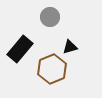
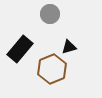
gray circle: moved 3 px up
black triangle: moved 1 px left
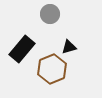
black rectangle: moved 2 px right
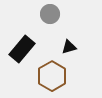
brown hexagon: moved 7 px down; rotated 8 degrees counterclockwise
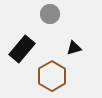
black triangle: moved 5 px right, 1 px down
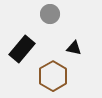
black triangle: rotated 28 degrees clockwise
brown hexagon: moved 1 px right
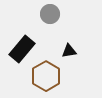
black triangle: moved 5 px left, 3 px down; rotated 21 degrees counterclockwise
brown hexagon: moved 7 px left
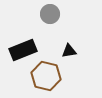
black rectangle: moved 1 px right, 1 px down; rotated 28 degrees clockwise
brown hexagon: rotated 16 degrees counterclockwise
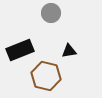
gray circle: moved 1 px right, 1 px up
black rectangle: moved 3 px left
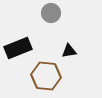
black rectangle: moved 2 px left, 2 px up
brown hexagon: rotated 8 degrees counterclockwise
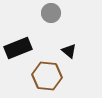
black triangle: rotated 49 degrees clockwise
brown hexagon: moved 1 px right
